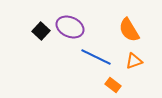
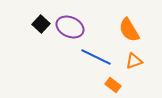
black square: moved 7 px up
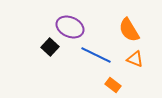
black square: moved 9 px right, 23 px down
blue line: moved 2 px up
orange triangle: moved 1 px right, 2 px up; rotated 42 degrees clockwise
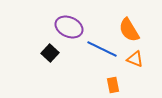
purple ellipse: moved 1 px left
black square: moved 6 px down
blue line: moved 6 px right, 6 px up
orange rectangle: rotated 42 degrees clockwise
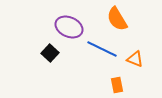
orange semicircle: moved 12 px left, 11 px up
orange rectangle: moved 4 px right
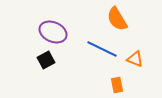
purple ellipse: moved 16 px left, 5 px down
black square: moved 4 px left, 7 px down; rotated 18 degrees clockwise
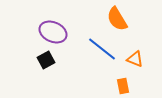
blue line: rotated 12 degrees clockwise
orange rectangle: moved 6 px right, 1 px down
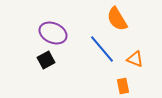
purple ellipse: moved 1 px down
blue line: rotated 12 degrees clockwise
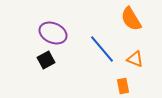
orange semicircle: moved 14 px right
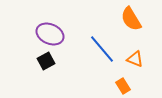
purple ellipse: moved 3 px left, 1 px down
black square: moved 1 px down
orange rectangle: rotated 21 degrees counterclockwise
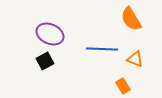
blue line: rotated 48 degrees counterclockwise
black square: moved 1 px left
